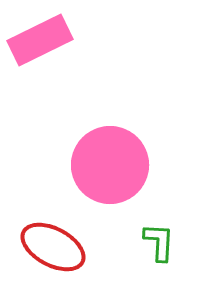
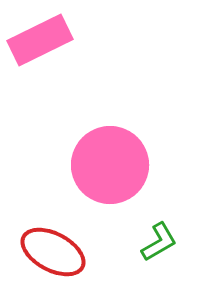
green L-shape: rotated 57 degrees clockwise
red ellipse: moved 5 px down
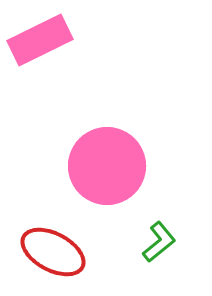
pink circle: moved 3 px left, 1 px down
green L-shape: rotated 9 degrees counterclockwise
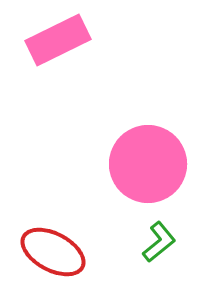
pink rectangle: moved 18 px right
pink circle: moved 41 px right, 2 px up
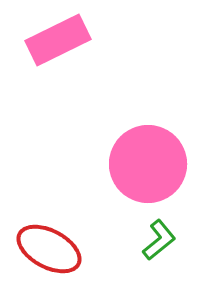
green L-shape: moved 2 px up
red ellipse: moved 4 px left, 3 px up
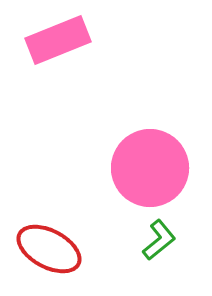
pink rectangle: rotated 4 degrees clockwise
pink circle: moved 2 px right, 4 px down
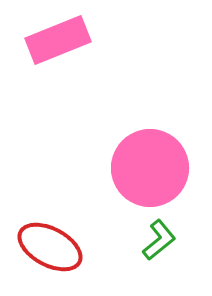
red ellipse: moved 1 px right, 2 px up
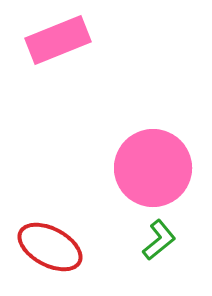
pink circle: moved 3 px right
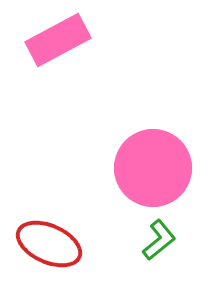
pink rectangle: rotated 6 degrees counterclockwise
red ellipse: moved 1 px left, 3 px up; rotated 4 degrees counterclockwise
